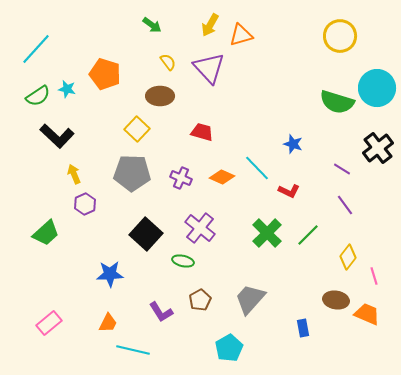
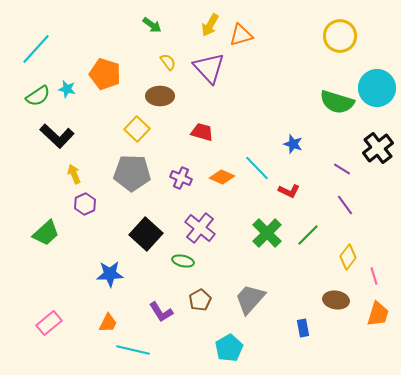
orange trapezoid at (367, 314): moved 11 px right; rotated 84 degrees clockwise
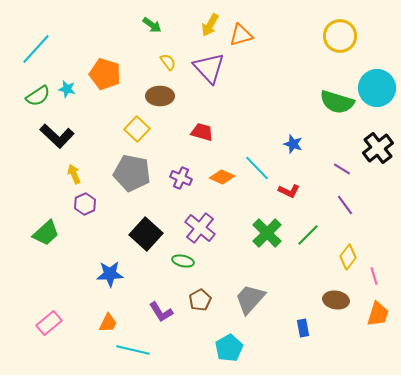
gray pentagon at (132, 173): rotated 9 degrees clockwise
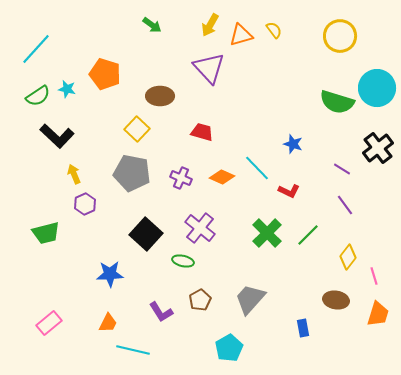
yellow semicircle at (168, 62): moved 106 px right, 32 px up
green trapezoid at (46, 233): rotated 28 degrees clockwise
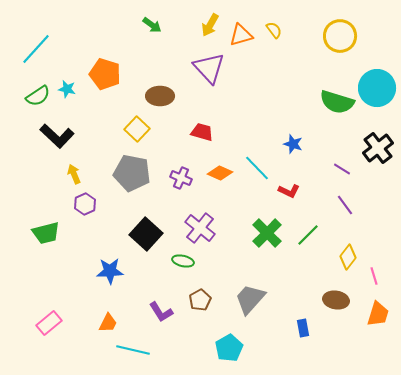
orange diamond at (222, 177): moved 2 px left, 4 px up
blue star at (110, 274): moved 3 px up
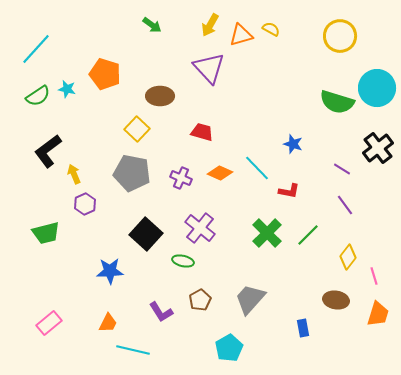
yellow semicircle at (274, 30): moved 3 px left, 1 px up; rotated 24 degrees counterclockwise
black L-shape at (57, 136): moved 9 px left, 15 px down; rotated 100 degrees clockwise
red L-shape at (289, 191): rotated 15 degrees counterclockwise
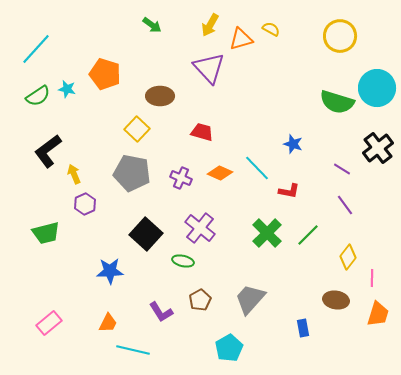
orange triangle at (241, 35): moved 4 px down
pink line at (374, 276): moved 2 px left, 2 px down; rotated 18 degrees clockwise
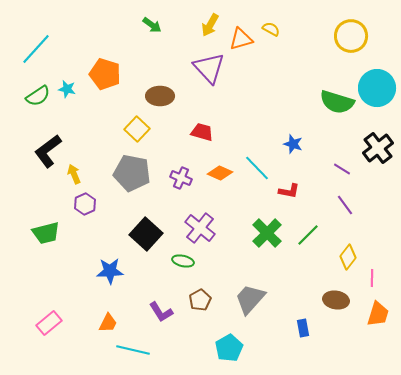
yellow circle at (340, 36): moved 11 px right
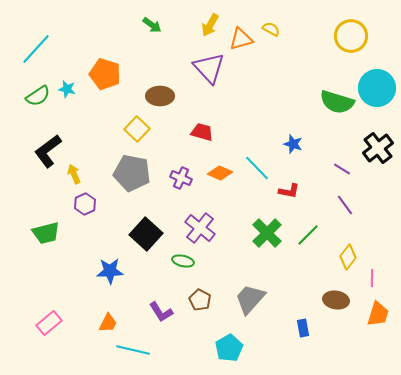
brown pentagon at (200, 300): rotated 15 degrees counterclockwise
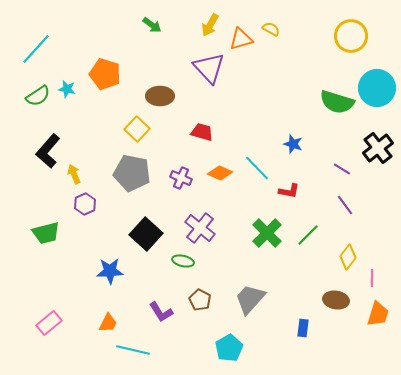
black L-shape at (48, 151): rotated 12 degrees counterclockwise
blue rectangle at (303, 328): rotated 18 degrees clockwise
